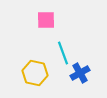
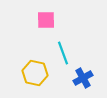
blue cross: moved 3 px right, 5 px down
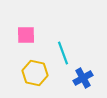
pink square: moved 20 px left, 15 px down
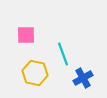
cyan line: moved 1 px down
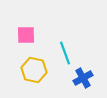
cyan line: moved 2 px right, 1 px up
yellow hexagon: moved 1 px left, 3 px up
